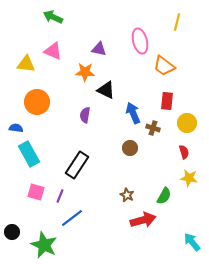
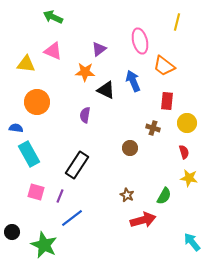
purple triangle: rotated 49 degrees counterclockwise
blue arrow: moved 32 px up
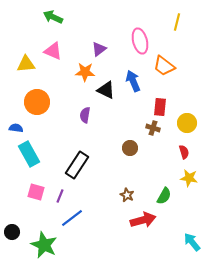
yellow triangle: rotated 12 degrees counterclockwise
red rectangle: moved 7 px left, 6 px down
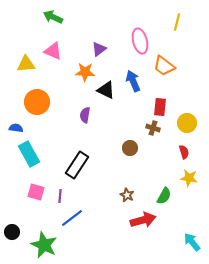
purple line: rotated 16 degrees counterclockwise
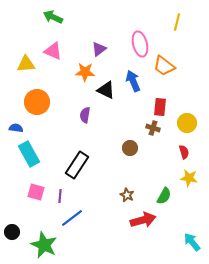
pink ellipse: moved 3 px down
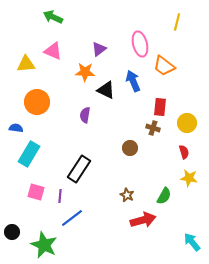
cyan rectangle: rotated 60 degrees clockwise
black rectangle: moved 2 px right, 4 px down
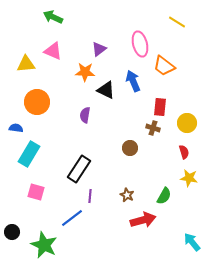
yellow line: rotated 72 degrees counterclockwise
purple line: moved 30 px right
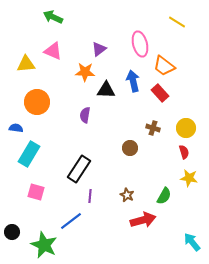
blue arrow: rotated 10 degrees clockwise
black triangle: rotated 24 degrees counterclockwise
red rectangle: moved 14 px up; rotated 48 degrees counterclockwise
yellow circle: moved 1 px left, 5 px down
blue line: moved 1 px left, 3 px down
